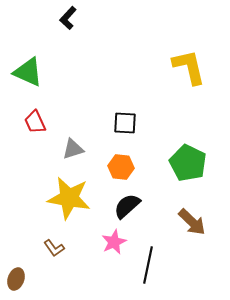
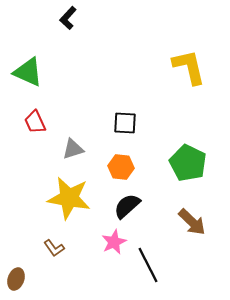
black line: rotated 39 degrees counterclockwise
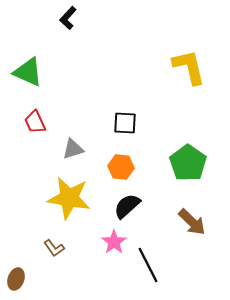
green pentagon: rotated 9 degrees clockwise
pink star: rotated 10 degrees counterclockwise
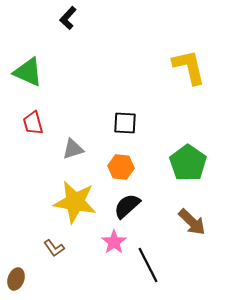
red trapezoid: moved 2 px left, 1 px down; rotated 10 degrees clockwise
yellow star: moved 6 px right, 4 px down
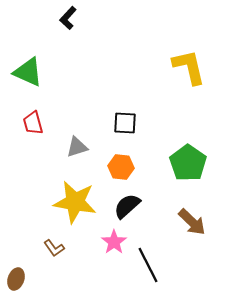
gray triangle: moved 4 px right, 2 px up
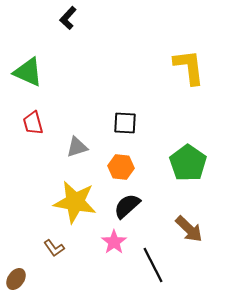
yellow L-shape: rotated 6 degrees clockwise
brown arrow: moved 3 px left, 7 px down
black line: moved 5 px right
brown ellipse: rotated 15 degrees clockwise
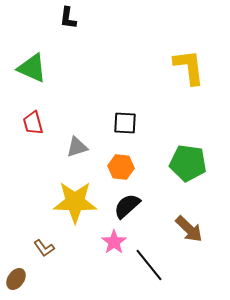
black L-shape: rotated 35 degrees counterclockwise
green triangle: moved 4 px right, 4 px up
green pentagon: rotated 27 degrees counterclockwise
yellow star: rotated 9 degrees counterclockwise
brown L-shape: moved 10 px left
black line: moved 4 px left; rotated 12 degrees counterclockwise
